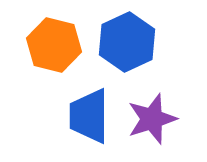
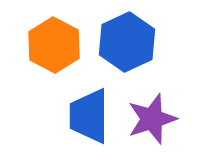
orange hexagon: rotated 14 degrees clockwise
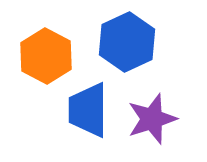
orange hexagon: moved 8 px left, 11 px down
blue trapezoid: moved 1 px left, 6 px up
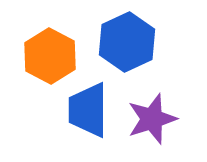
orange hexagon: moved 4 px right
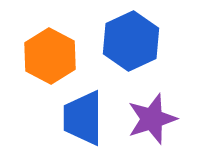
blue hexagon: moved 4 px right, 1 px up
blue trapezoid: moved 5 px left, 8 px down
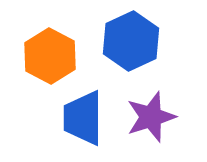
purple star: moved 1 px left, 2 px up
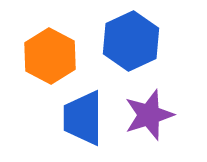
purple star: moved 2 px left, 2 px up
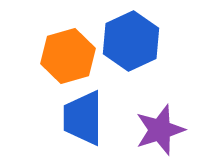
orange hexagon: moved 18 px right; rotated 16 degrees clockwise
purple star: moved 11 px right, 15 px down
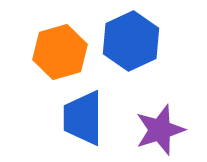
orange hexagon: moved 8 px left, 4 px up
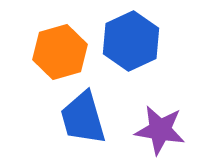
blue trapezoid: rotated 16 degrees counterclockwise
purple star: rotated 27 degrees clockwise
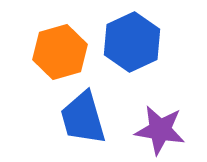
blue hexagon: moved 1 px right, 1 px down
